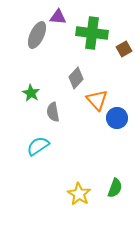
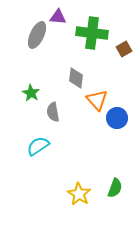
gray diamond: rotated 35 degrees counterclockwise
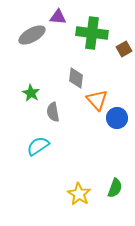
gray ellipse: moved 5 px left; rotated 36 degrees clockwise
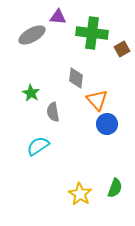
brown square: moved 2 px left
blue circle: moved 10 px left, 6 px down
yellow star: moved 1 px right
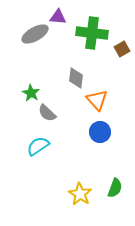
gray ellipse: moved 3 px right, 1 px up
gray semicircle: moved 6 px left, 1 px down; rotated 36 degrees counterclockwise
blue circle: moved 7 px left, 8 px down
